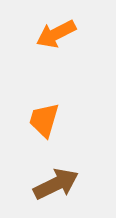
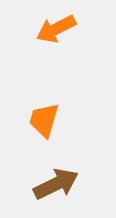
orange arrow: moved 5 px up
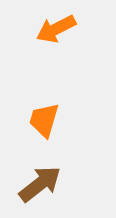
brown arrow: moved 16 px left; rotated 12 degrees counterclockwise
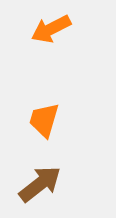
orange arrow: moved 5 px left
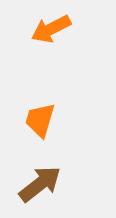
orange trapezoid: moved 4 px left
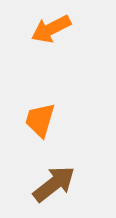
brown arrow: moved 14 px right
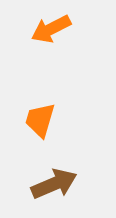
brown arrow: rotated 15 degrees clockwise
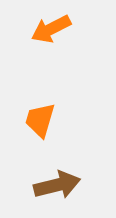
brown arrow: moved 3 px right, 1 px down; rotated 9 degrees clockwise
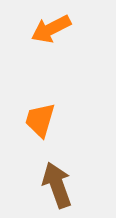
brown arrow: rotated 96 degrees counterclockwise
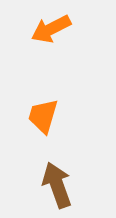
orange trapezoid: moved 3 px right, 4 px up
